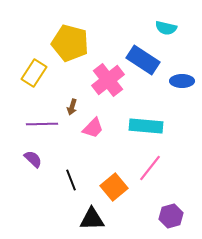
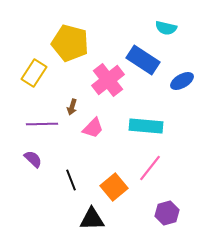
blue ellipse: rotated 30 degrees counterclockwise
purple hexagon: moved 4 px left, 3 px up
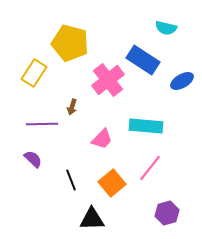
pink trapezoid: moved 9 px right, 11 px down
orange square: moved 2 px left, 4 px up
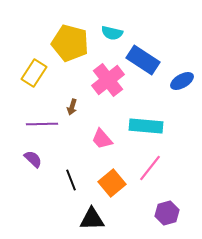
cyan semicircle: moved 54 px left, 5 px down
pink trapezoid: rotated 95 degrees clockwise
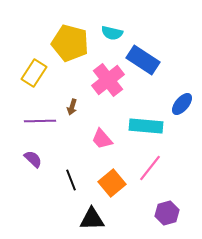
blue ellipse: moved 23 px down; rotated 20 degrees counterclockwise
purple line: moved 2 px left, 3 px up
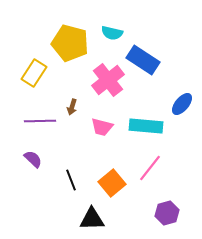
pink trapezoid: moved 12 px up; rotated 35 degrees counterclockwise
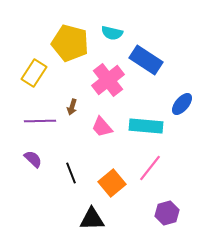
blue rectangle: moved 3 px right
pink trapezoid: rotated 35 degrees clockwise
black line: moved 7 px up
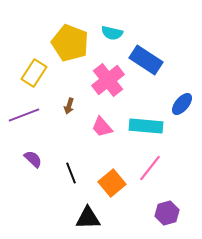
yellow pentagon: rotated 6 degrees clockwise
brown arrow: moved 3 px left, 1 px up
purple line: moved 16 px left, 6 px up; rotated 20 degrees counterclockwise
black triangle: moved 4 px left, 1 px up
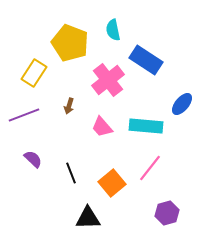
cyan semicircle: moved 1 px right, 3 px up; rotated 65 degrees clockwise
